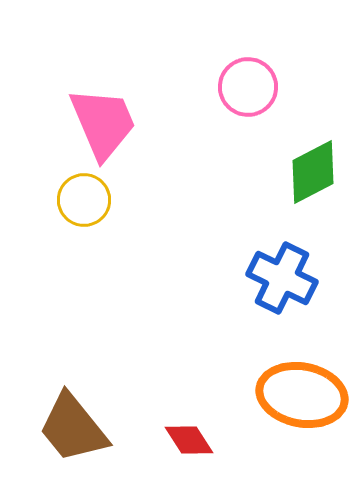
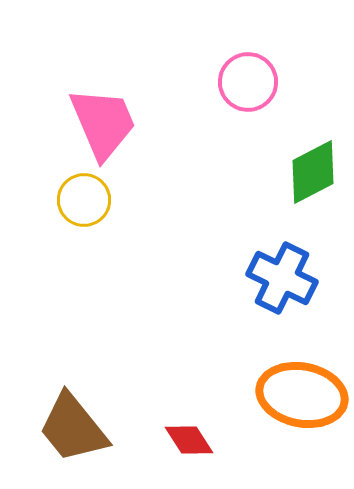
pink circle: moved 5 px up
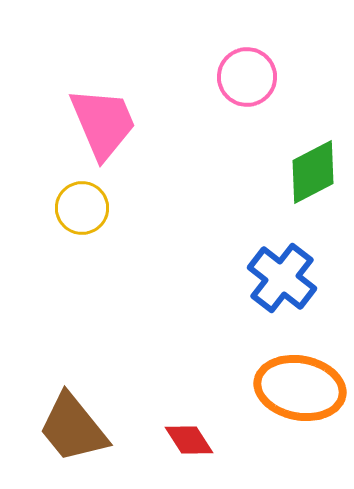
pink circle: moved 1 px left, 5 px up
yellow circle: moved 2 px left, 8 px down
blue cross: rotated 12 degrees clockwise
orange ellipse: moved 2 px left, 7 px up
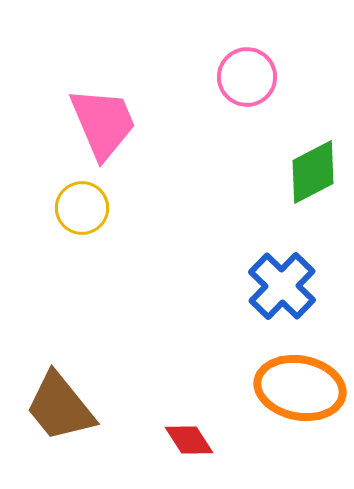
blue cross: moved 8 px down; rotated 6 degrees clockwise
brown trapezoid: moved 13 px left, 21 px up
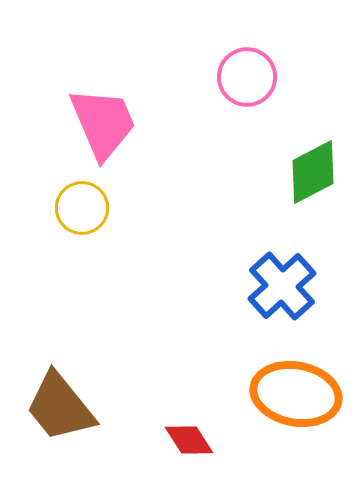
blue cross: rotated 4 degrees clockwise
orange ellipse: moved 4 px left, 6 px down
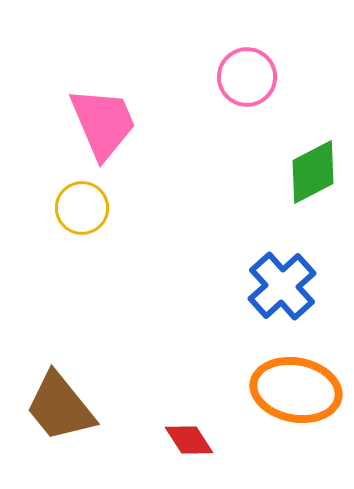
orange ellipse: moved 4 px up
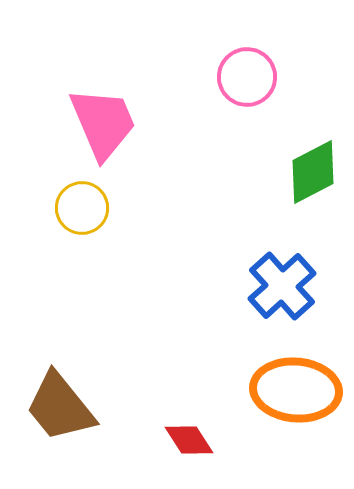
orange ellipse: rotated 6 degrees counterclockwise
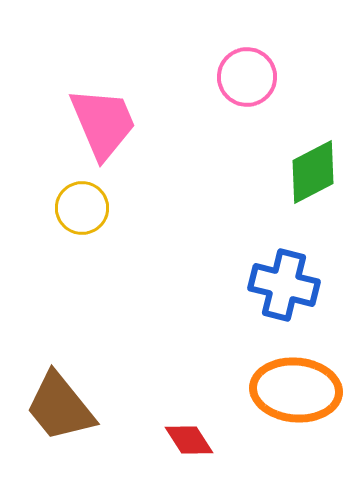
blue cross: moved 2 px right, 1 px up; rotated 34 degrees counterclockwise
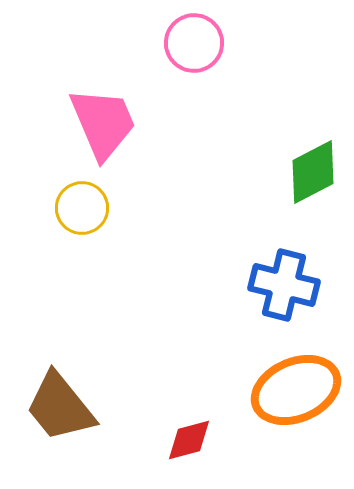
pink circle: moved 53 px left, 34 px up
orange ellipse: rotated 28 degrees counterclockwise
red diamond: rotated 72 degrees counterclockwise
